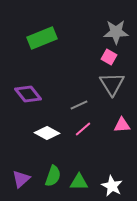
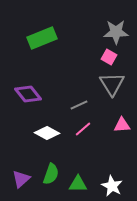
green semicircle: moved 2 px left, 2 px up
green triangle: moved 1 px left, 2 px down
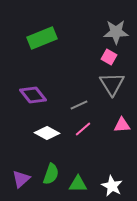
purple diamond: moved 5 px right, 1 px down
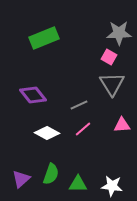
gray star: moved 3 px right, 1 px down
green rectangle: moved 2 px right
white star: rotated 20 degrees counterclockwise
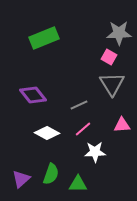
white star: moved 17 px left, 34 px up; rotated 10 degrees counterclockwise
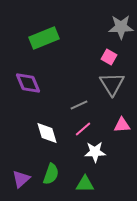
gray star: moved 2 px right, 6 px up
purple diamond: moved 5 px left, 12 px up; rotated 16 degrees clockwise
white diamond: rotated 45 degrees clockwise
green triangle: moved 7 px right
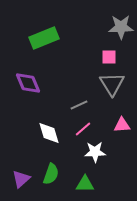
pink square: rotated 28 degrees counterclockwise
white diamond: moved 2 px right
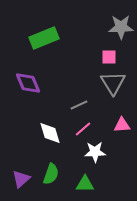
gray triangle: moved 1 px right, 1 px up
white diamond: moved 1 px right
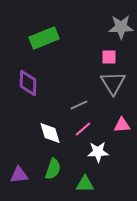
purple diamond: rotated 24 degrees clockwise
white star: moved 3 px right
green semicircle: moved 2 px right, 5 px up
purple triangle: moved 2 px left, 4 px up; rotated 36 degrees clockwise
